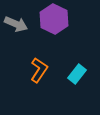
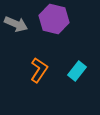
purple hexagon: rotated 12 degrees counterclockwise
cyan rectangle: moved 3 px up
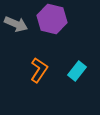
purple hexagon: moved 2 px left
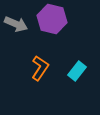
orange L-shape: moved 1 px right, 2 px up
